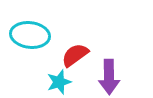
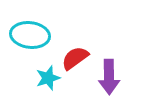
red semicircle: moved 3 px down
cyan star: moved 11 px left, 4 px up
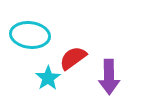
red semicircle: moved 2 px left
cyan star: rotated 15 degrees counterclockwise
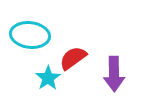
purple arrow: moved 5 px right, 3 px up
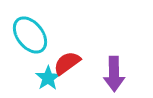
cyan ellipse: rotated 45 degrees clockwise
red semicircle: moved 6 px left, 5 px down
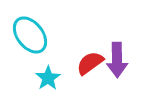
red semicircle: moved 23 px right
purple arrow: moved 3 px right, 14 px up
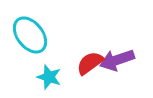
purple arrow: rotated 72 degrees clockwise
cyan star: moved 1 px right, 1 px up; rotated 20 degrees counterclockwise
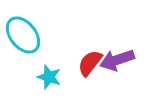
cyan ellipse: moved 7 px left
red semicircle: rotated 16 degrees counterclockwise
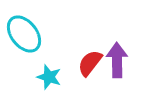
cyan ellipse: moved 1 px right, 1 px up
purple arrow: rotated 108 degrees clockwise
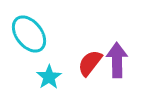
cyan ellipse: moved 5 px right
cyan star: rotated 20 degrees clockwise
